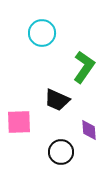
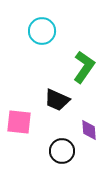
cyan circle: moved 2 px up
pink square: rotated 8 degrees clockwise
black circle: moved 1 px right, 1 px up
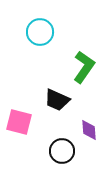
cyan circle: moved 2 px left, 1 px down
pink square: rotated 8 degrees clockwise
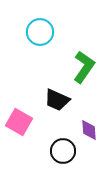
pink square: rotated 16 degrees clockwise
black circle: moved 1 px right
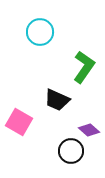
purple diamond: rotated 45 degrees counterclockwise
black circle: moved 8 px right
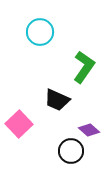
pink square: moved 2 px down; rotated 16 degrees clockwise
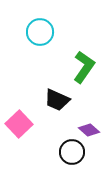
black circle: moved 1 px right, 1 px down
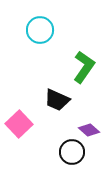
cyan circle: moved 2 px up
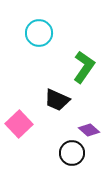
cyan circle: moved 1 px left, 3 px down
black circle: moved 1 px down
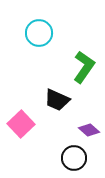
pink square: moved 2 px right
black circle: moved 2 px right, 5 px down
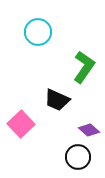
cyan circle: moved 1 px left, 1 px up
black circle: moved 4 px right, 1 px up
